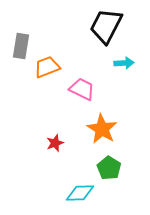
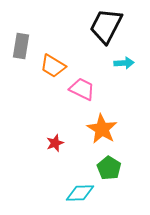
orange trapezoid: moved 6 px right, 1 px up; rotated 128 degrees counterclockwise
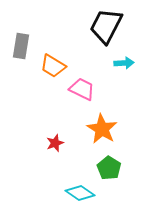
cyan diamond: rotated 36 degrees clockwise
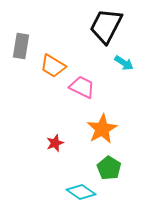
cyan arrow: rotated 36 degrees clockwise
pink trapezoid: moved 2 px up
orange star: rotated 12 degrees clockwise
cyan diamond: moved 1 px right, 1 px up
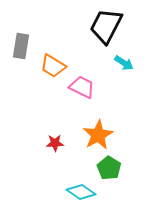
orange star: moved 4 px left, 6 px down
red star: rotated 18 degrees clockwise
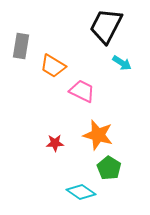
cyan arrow: moved 2 px left
pink trapezoid: moved 4 px down
orange star: rotated 28 degrees counterclockwise
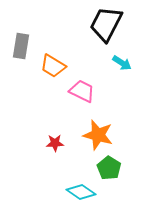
black trapezoid: moved 2 px up
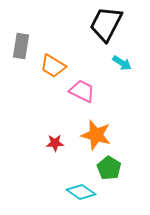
orange star: moved 2 px left
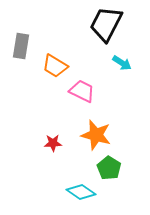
orange trapezoid: moved 2 px right
red star: moved 2 px left
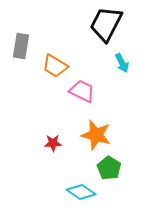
cyan arrow: rotated 30 degrees clockwise
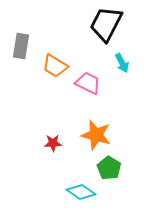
pink trapezoid: moved 6 px right, 8 px up
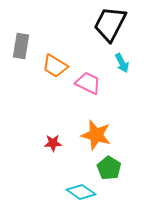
black trapezoid: moved 4 px right
